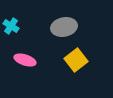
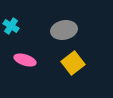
gray ellipse: moved 3 px down
yellow square: moved 3 px left, 3 px down
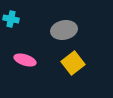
cyan cross: moved 7 px up; rotated 21 degrees counterclockwise
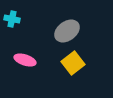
cyan cross: moved 1 px right
gray ellipse: moved 3 px right, 1 px down; rotated 25 degrees counterclockwise
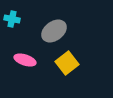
gray ellipse: moved 13 px left
yellow square: moved 6 px left
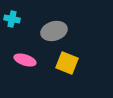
gray ellipse: rotated 20 degrees clockwise
yellow square: rotated 30 degrees counterclockwise
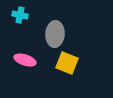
cyan cross: moved 8 px right, 4 px up
gray ellipse: moved 1 px right, 3 px down; rotated 70 degrees counterclockwise
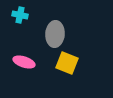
pink ellipse: moved 1 px left, 2 px down
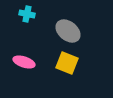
cyan cross: moved 7 px right, 1 px up
gray ellipse: moved 13 px right, 3 px up; rotated 55 degrees counterclockwise
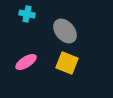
gray ellipse: moved 3 px left; rotated 10 degrees clockwise
pink ellipse: moved 2 px right; rotated 50 degrees counterclockwise
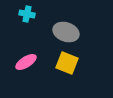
gray ellipse: moved 1 px right, 1 px down; rotated 30 degrees counterclockwise
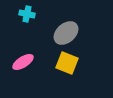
gray ellipse: moved 1 px down; rotated 60 degrees counterclockwise
pink ellipse: moved 3 px left
